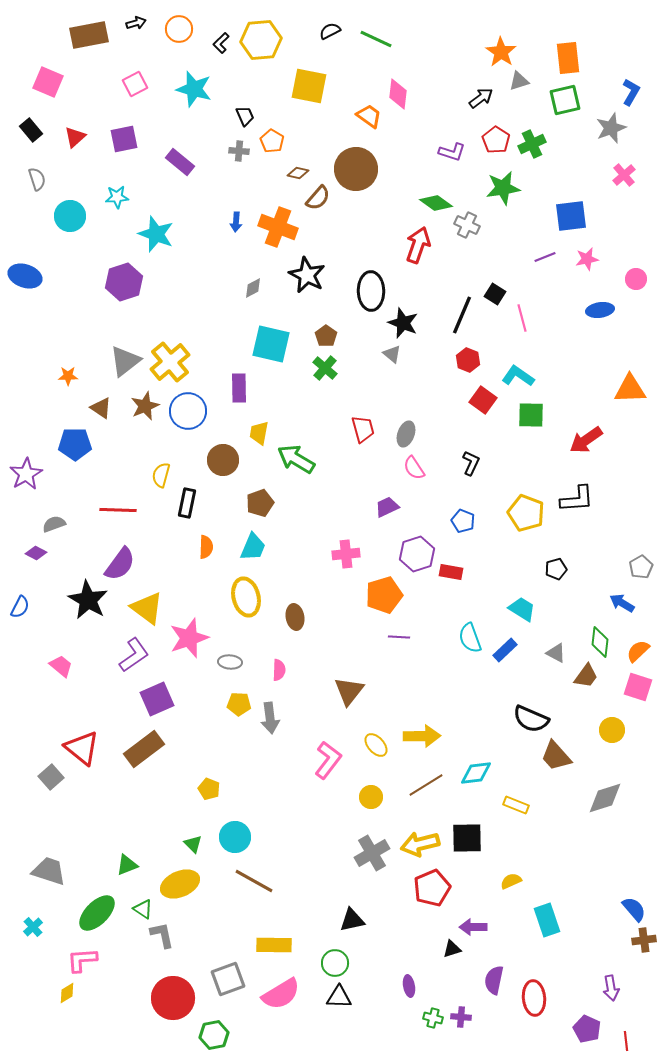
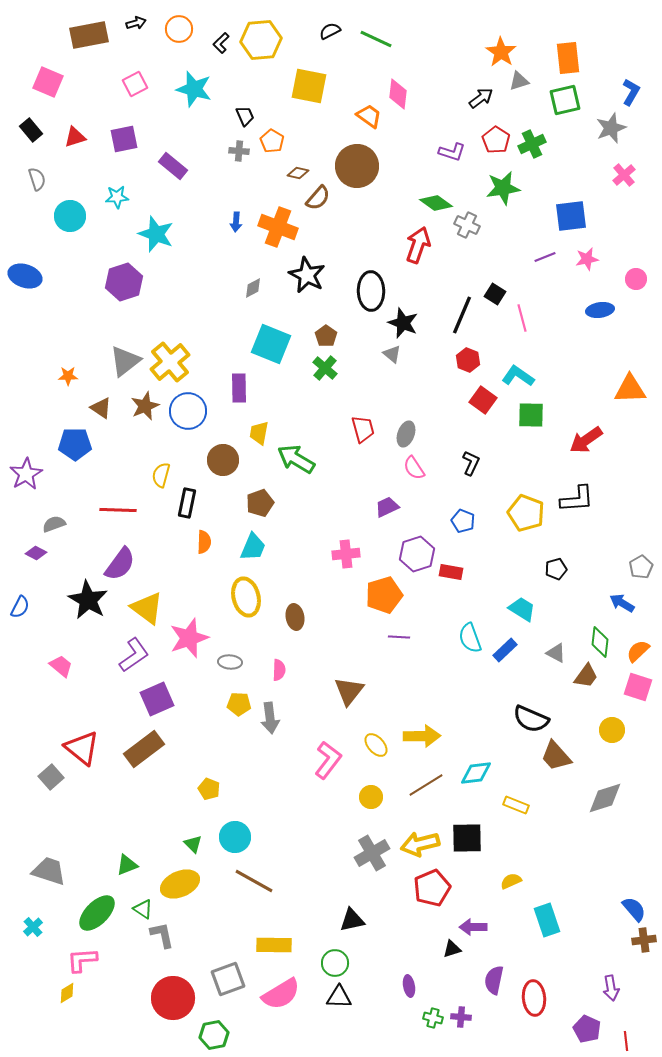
red triangle at (75, 137): rotated 25 degrees clockwise
purple rectangle at (180, 162): moved 7 px left, 4 px down
brown circle at (356, 169): moved 1 px right, 3 px up
cyan square at (271, 344): rotated 9 degrees clockwise
orange semicircle at (206, 547): moved 2 px left, 5 px up
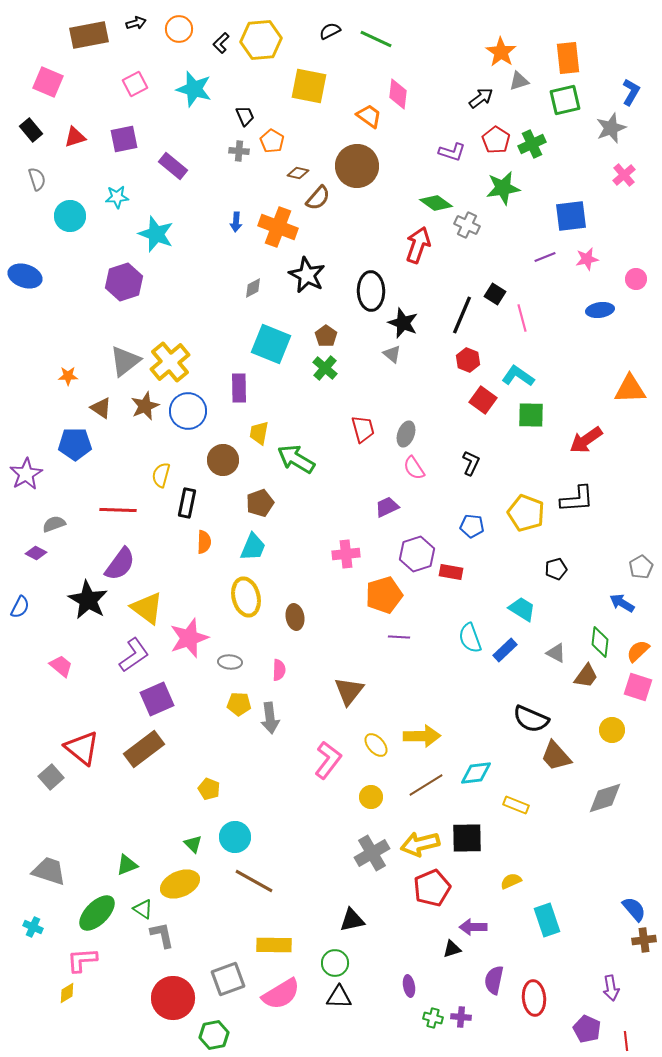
blue pentagon at (463, 521): moved 9 px right, 5 px down; rotated 15 degrees counterclockwise
cyan cross at (33, 927): rotated 24 degrees counterclockwise
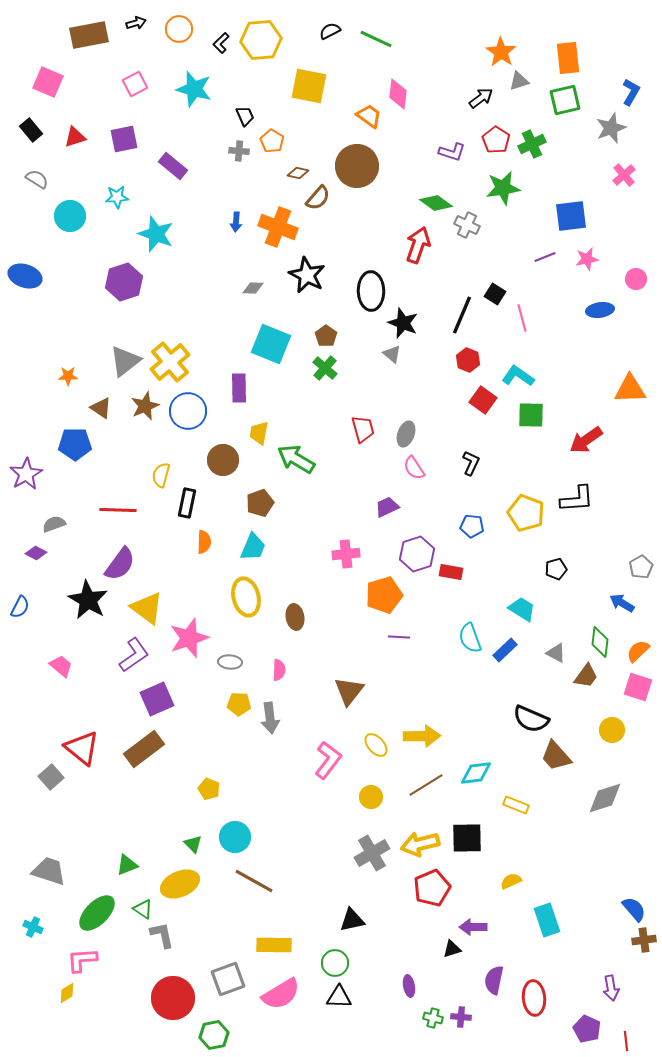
gray semicircle at (37, 179): rotated 40 degrees counterclockwise
gray diamond at (253, 288): rotated 30 degrees clockwise
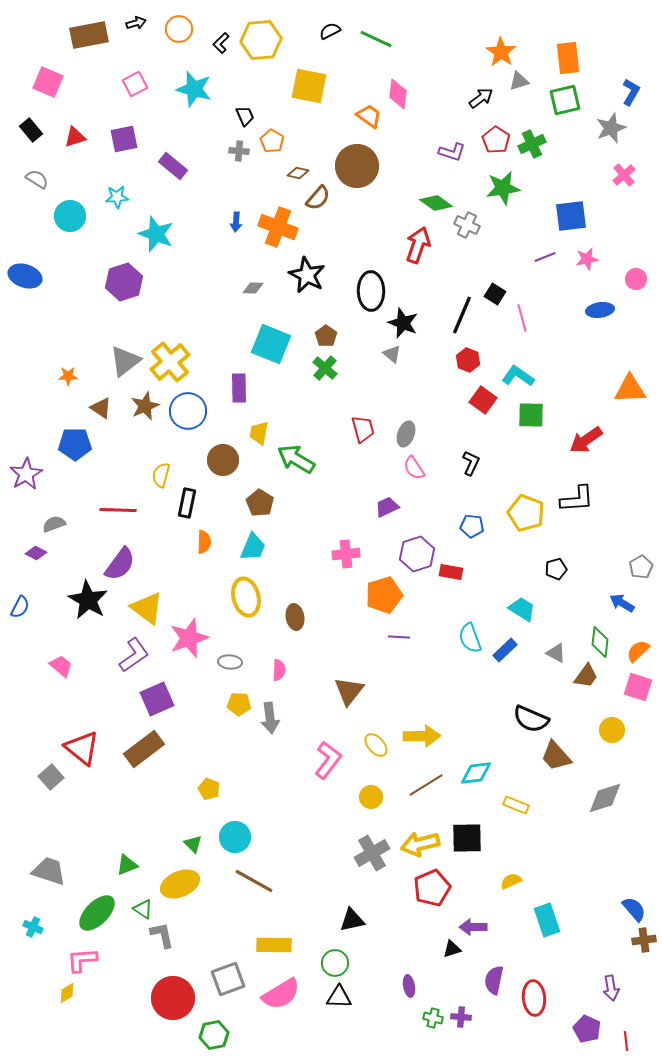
brown pentagon at (260, 503): rotated 20 degrees counterclockwise
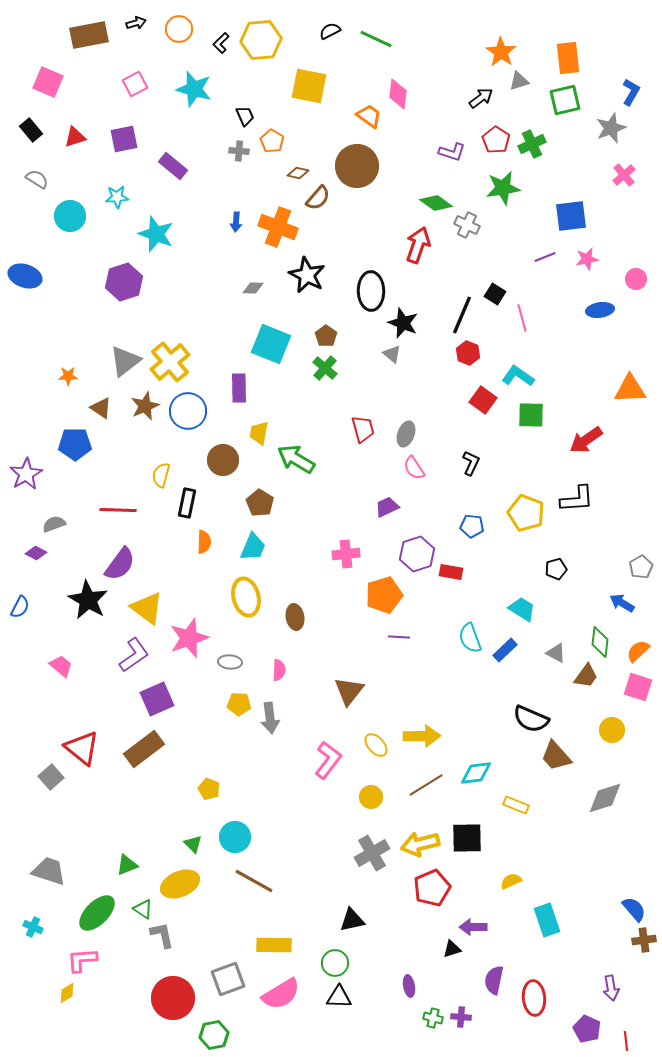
red hexagon at (468, 360): moved 7 px up
